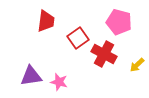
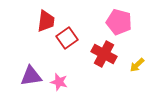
red square: moved 11 px left
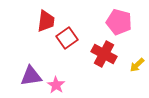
pink star: moved 3 px left, 3 px down; rotated 18 degrees clockwise
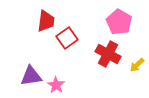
pink pentagon: rotated 15 degrees clockwise
red cross: moved 4 px right
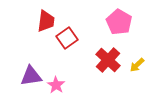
red cross: moved 6 px down; rotated 15 degrees clockwise
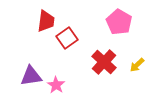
red cross: moved 4 px left, 2 px down
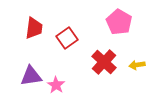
red trapezoid: moved 12 px left, 7 px down
yellow arrow: rotated 35 degrees clockwise
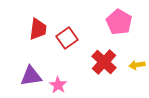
red trapezoid: moved 4 px right, 1 px down
pink star: moved 2 px right
